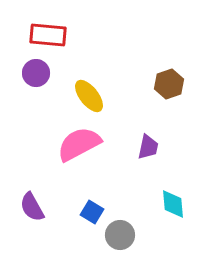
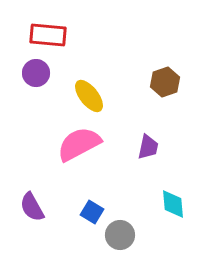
brown hexagon: moved 4 px left, 2 px up
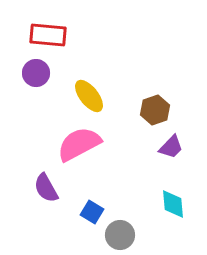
brown hexagon: moved 10 px left, 28 px down
purple trapezoid: moved 23 px right; rotated 32 degrees clockwise
purple semicircle: moved 14 px right, 19 px up
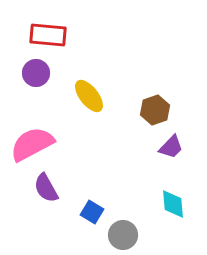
pink semicircle: moved 47 px left
gray circle: moved 3 px right
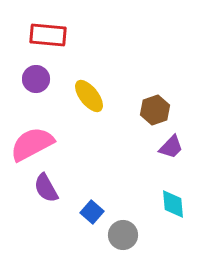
purple circle: moved 6 px down
blue square: rotated 10 degrees clockwise
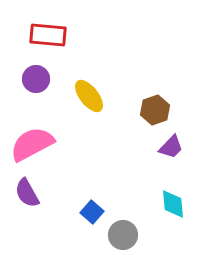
purple semicircle: moved 19 px left, 5 px down
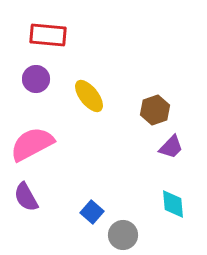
purple semicircle: moved 1 px left, 4 px down
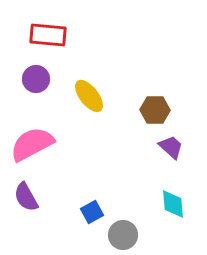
brown hexagon: rotated 20 degrees clockwise
purple trapezoid: rotated 92 degrees counterclockwise
blue square: rotated 20 degrees clockwise
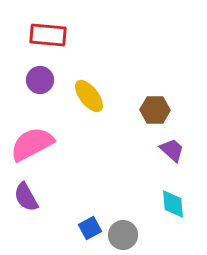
purple circle: moved 4 px right, 1 px down
purple trapezoid: moved 1 px right, 3 px down
blue square: moved 2 px left, 16 px down
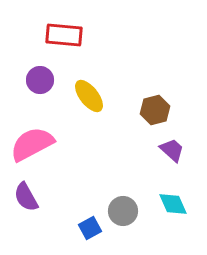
red rectangle: moved 16 px right
brown hexagon: rotated 16 degrees counterclockwise
cyan diamond: rotated 20 degrees counterclockwise
gray circle: moved 24 px up
